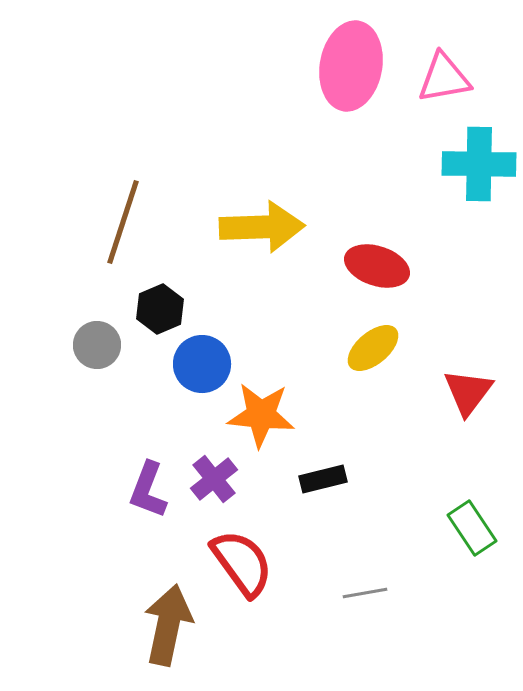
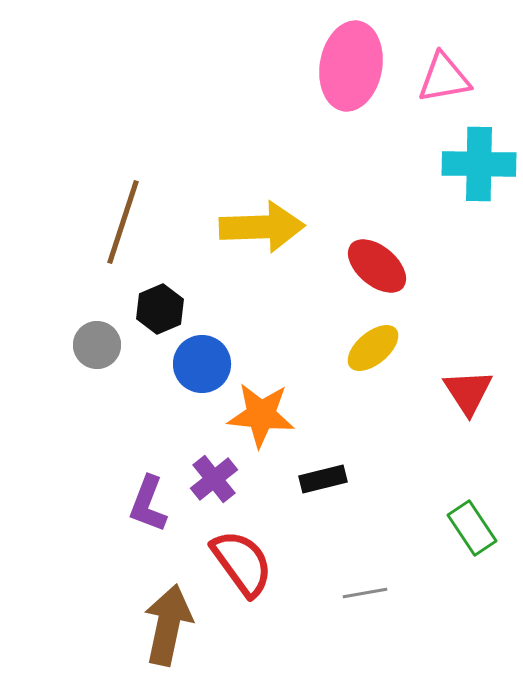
red ellipse: rotated 22 degrees clockwise
red triangle: rotated 10 degrees counterclockwise
purple L-shape: moved 14 px down
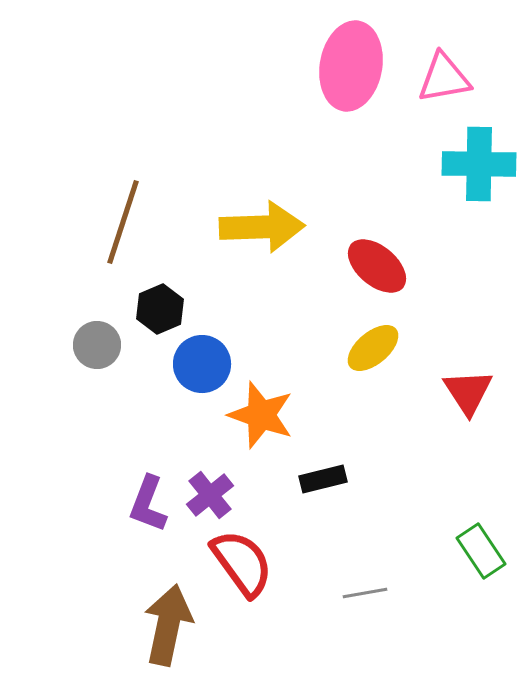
orange star: rotated 14 degrees clockwise
purple cross: moved 4 px left, 16 px down
green rectangle: moved 9 px right, 23 px down
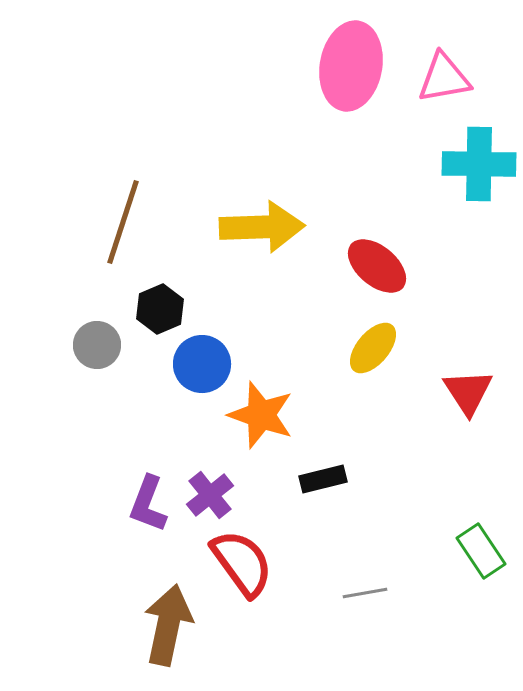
yellow ellipse: rotated 10 degrees counterclockwise
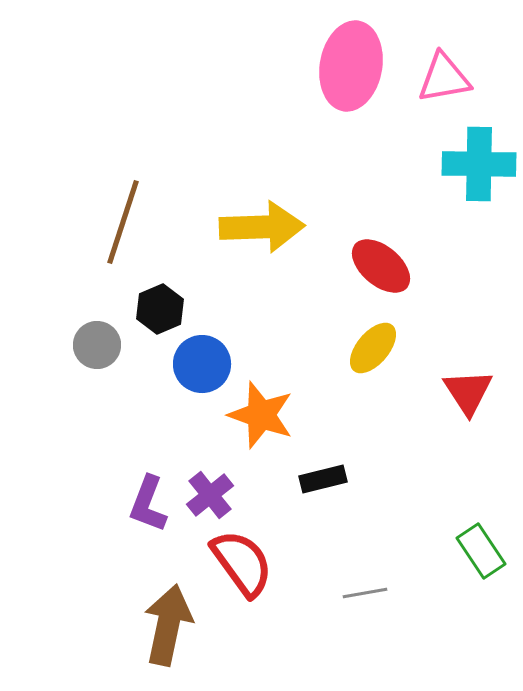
red ellipse: moved 4 px right
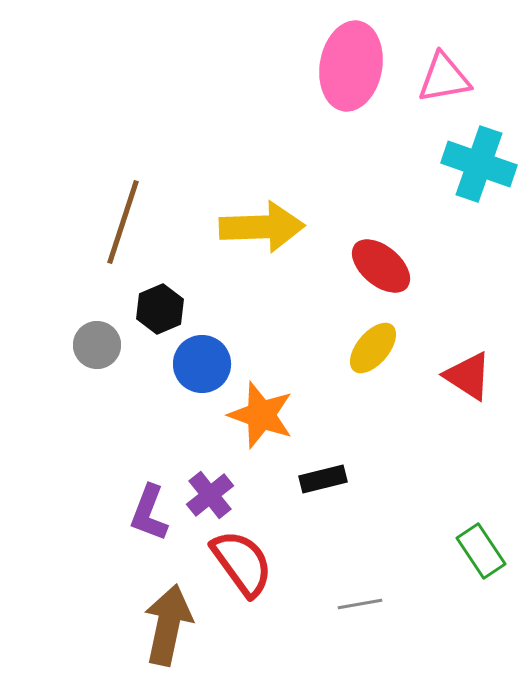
cyan cross: rotated 18 degrees clockwise
red triangle: moved 16 px up; rotated 24 degrees counterclockwise
purple L-shape: moved 1 px right, 9 px down
gray line: moved 5 px left, 11 px down
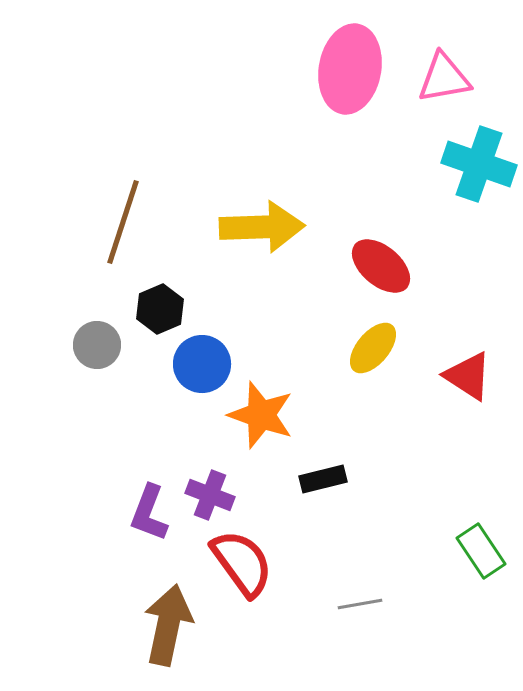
pink ellipse: moved 1 px left, 3 px down
purple cross: rotated 30 degrees counterclockwise
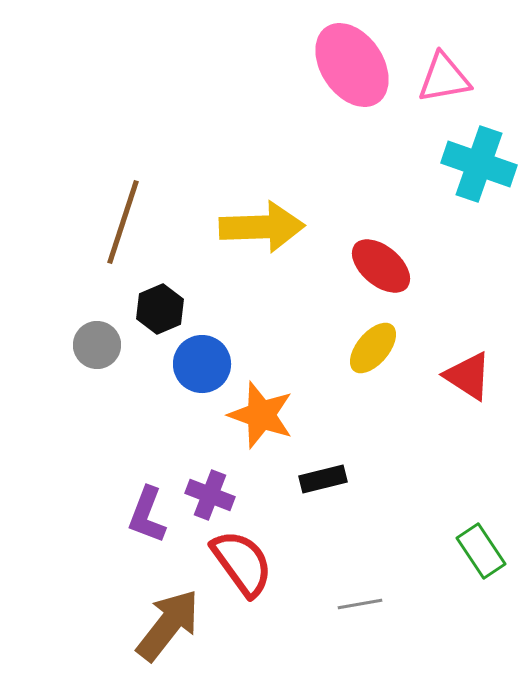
pink ellipse: moved 2 px right, 4 px up; rotated 44 degrees counterclockwise
purple L-shape: moved 2 px left, 2 px down
brown arrow: rotated 26 degrees clockwise
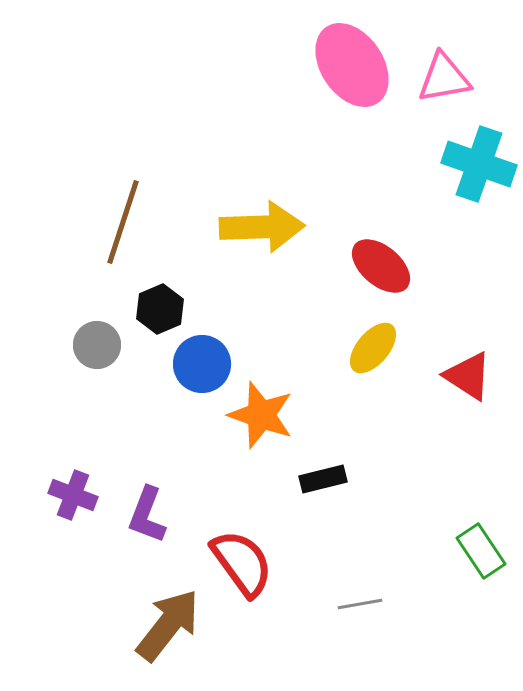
purple cross: moved 137 px left
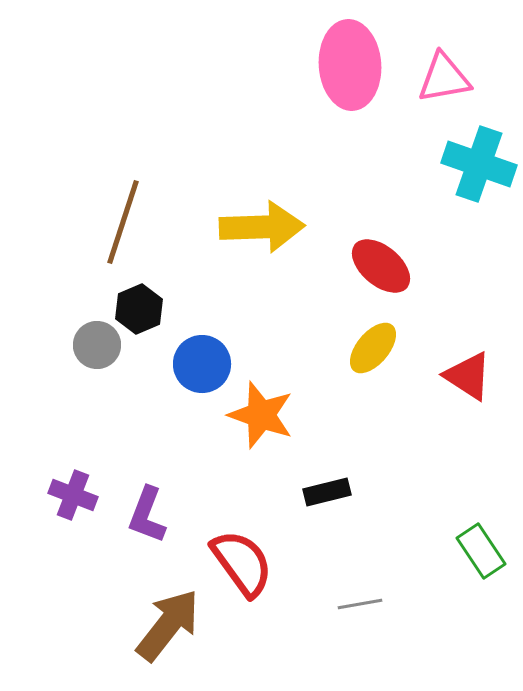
pink ellipse: moved 2 px left; rotated 30 degrees clockwise
black hexagon: moved 21 px left
black rectangle: moved 4 px right, 13 px down
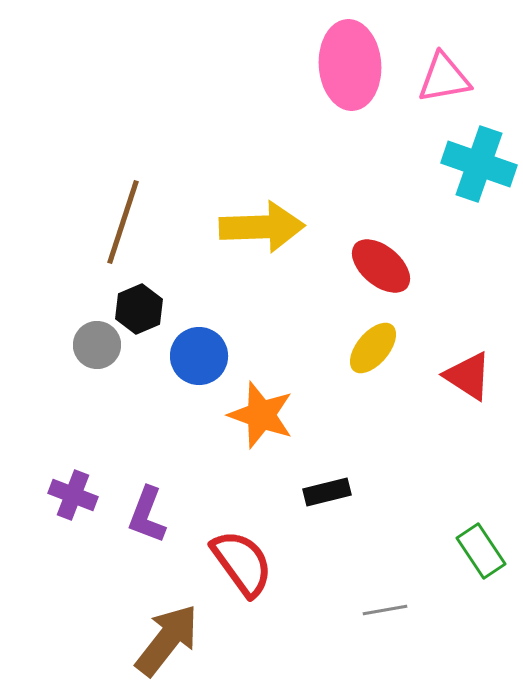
blue circle: moved 3 px left, 8 px up
gray line: moved 25 px right, 6 px down
brown arrow: moved 1 px left, 15 px down
